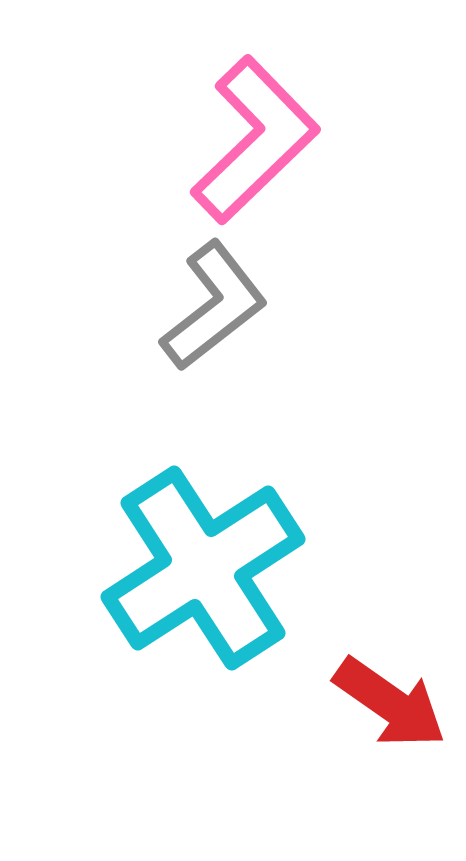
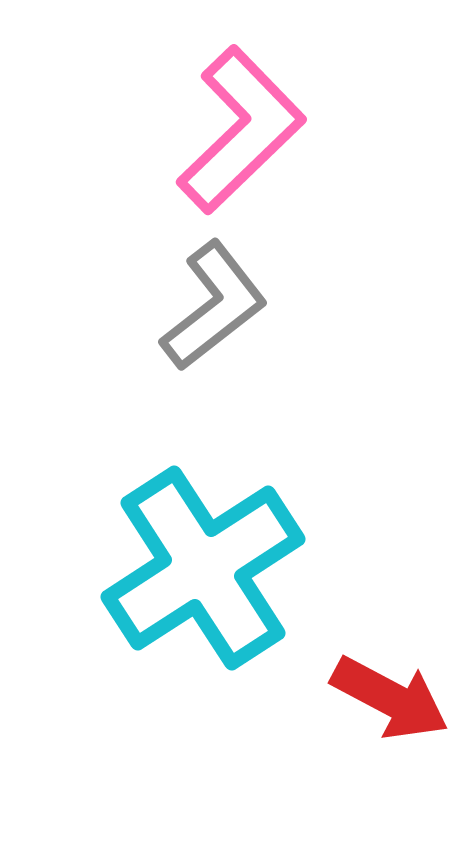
pink L-shape: moved 14 px left, 10 px up
red arrow: moved 5 px up; rotated 7 degrees counterclockwise
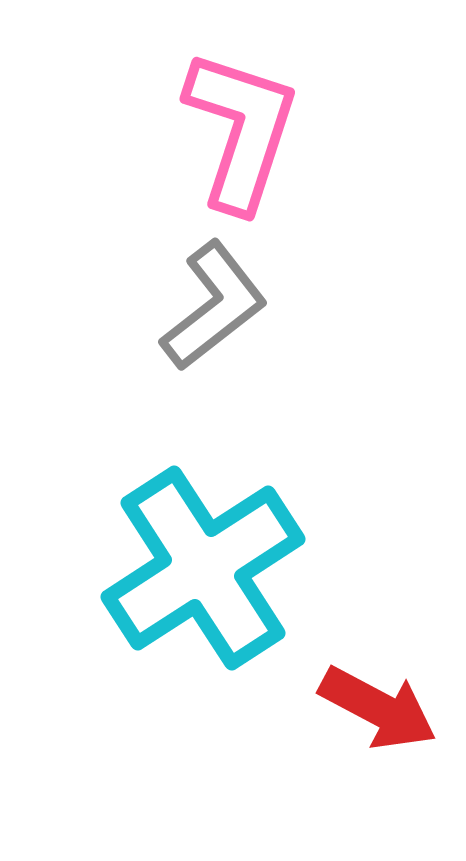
pink L-shape: rotated 28 degrees counterclockwise
red arrow: moved 12 px left, 10 px down
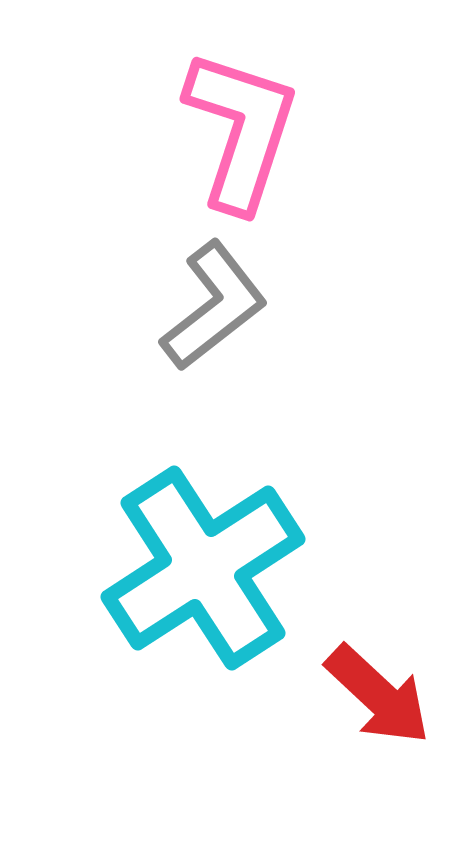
red arrow: moved 13 px up; rotated 15 degrees clockwise
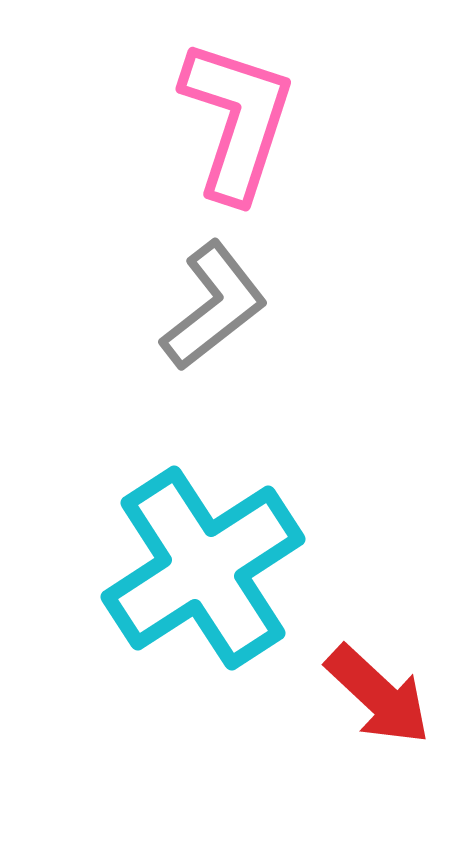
pink L-shape: moved 4 px left, 10 px up
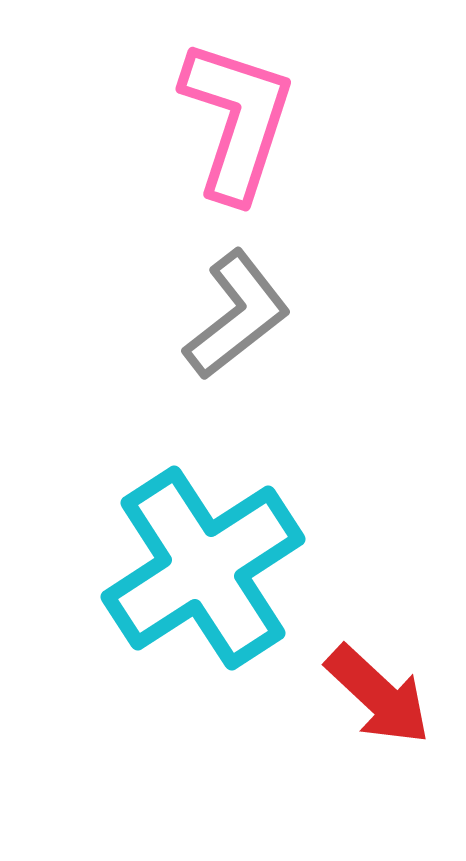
gray L-shape: moved 23 px right, 9 px down
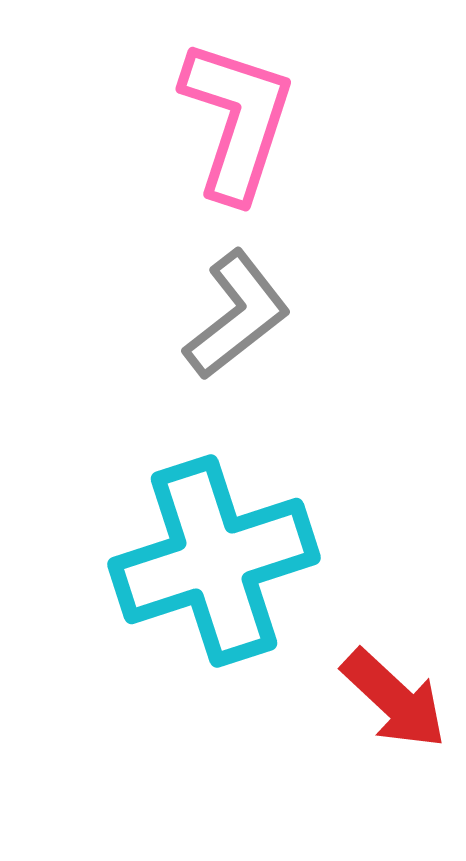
cyan cross: moved 11 px right, 7 px up; rotated 15 degrees clockwise
red arrow: moved 16 px right, 4 px down
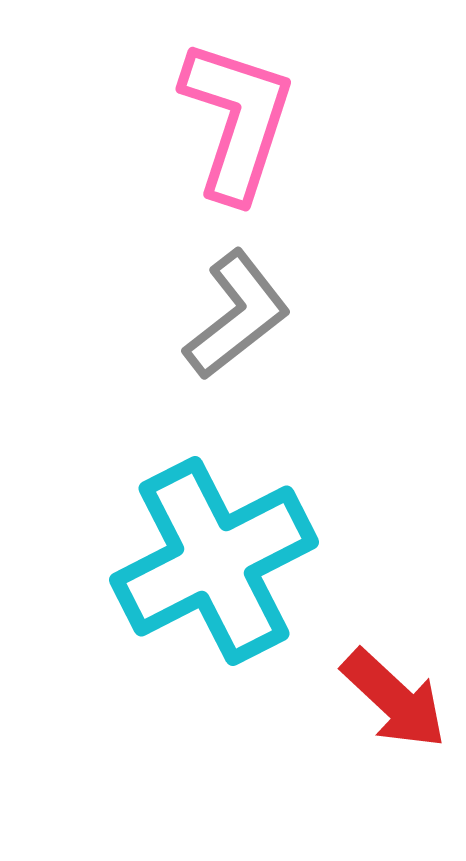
cyan cross: rotated 9 degrees counterclockwise
